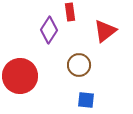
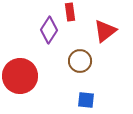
brown circle: moved 1 px right, 4 px up
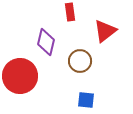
purple diamond: moved 3 px left, 12 px down; rotated 20 degrees counterclockwise
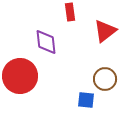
purple diamond: rotated 20 degrees counterclockwise
brown circle: moved 25 px right, 18 px down
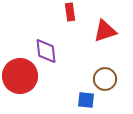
red triangle: rotated 20 degrees clockwise
purple diamond: moved 9 px down
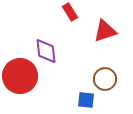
red rectangle: rotated 24 degrees counterclockwise
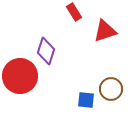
red rectangle: moved 4 px right
purple diamond: rotated 24 degrees clockwise
brown circle: moved 6 px right, 10 px down
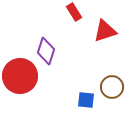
brown circle: moved 1 px right, 2 px up
